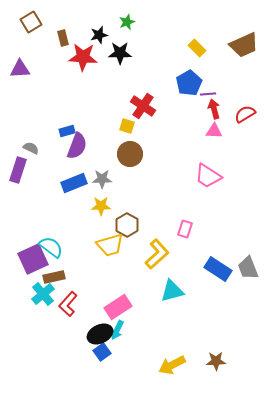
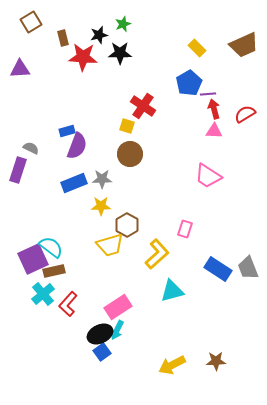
green star at (127, 22): moved 4 px left, 2 px down
brown rectangle at (54, 277): moved 6 px up
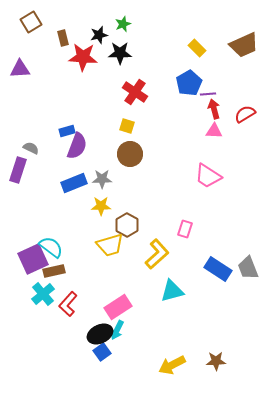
red cross at (143, 106): moved 8 px left, 14 px up
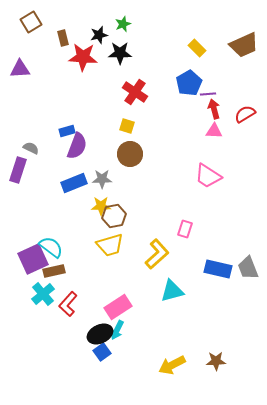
brown hexagon at (127, 225): moved 13 px left, 9 px up; rotated 20 degrees clockwise
blue rectangle at (218, 269): rotated 20 degrees counterclockwise
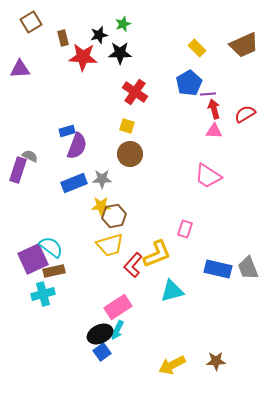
gray semicircle at (31, 148): moved 1 px left, 8 px down
yellow L-shape at (157, 254): rotated 20 degrees clockwise
cyan cross at (43, 294): rotated 25 degrees clockwise
red L-shape at (68, 304): moved 65 px right, 39 px up
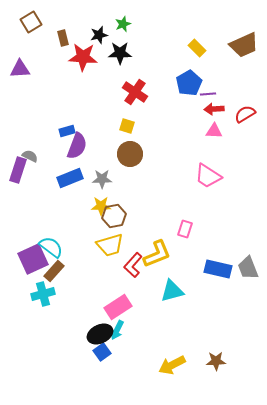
red arrow at (214, 109): rotated 78 degrees counterclockwise
blue rectangle at (74, 183): moved 4 px left, 5 px up
brown rectangle at (54, 271): rotated 35 degrees counterclockwise
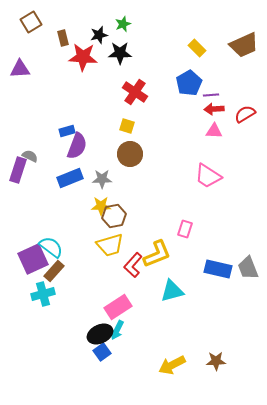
purple line at (208, 94): moved 3 px right, 1 px down
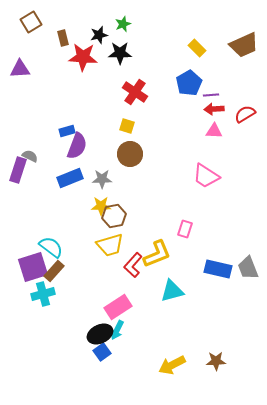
pink trapezoid at (208, 176): moved 2 px left
purple square at (33, 259): moved 8 px down; rotated 8 degrees clockwise
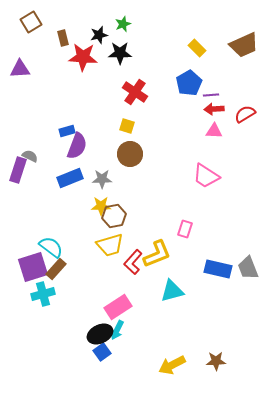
red L-shape at (133, 265): moved 3 px up
brown rectangle at (54, 271): moved 2 px right, 2 px up
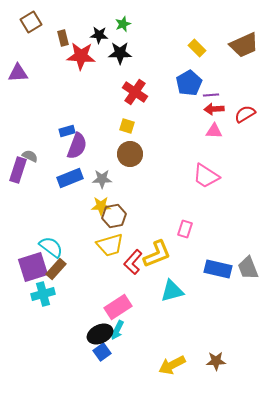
black star at (99, 35): rotated 18 degrees clockwise
red star at (83, 57): moved 2 px left, 1 px up
purple triangle at (20, 69): moved 2 px left, 4 px down
